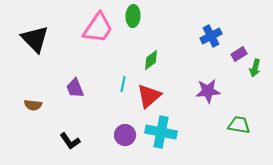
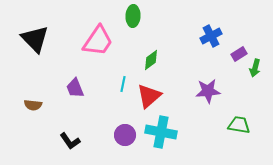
pink trapezoid: moved 13 px down
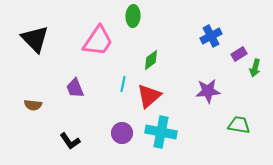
purple circle: moved 3 px left, 2 px up
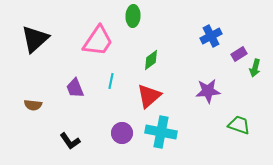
black triangle: rotated 32 degrees clockwise
cyan line: moved 12 px left, 3 px up
green trapezoid: rotated 10 degrees clockwise
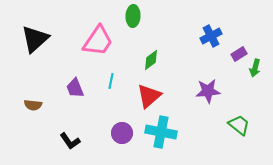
green trapezoid: rotated 20 degrees clockwise
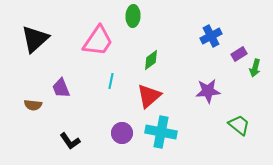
purple trapezoid: moved 14 px left
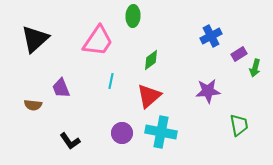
green trapezoid: rotated 40 degrees clockwise
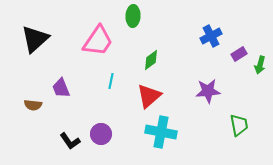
green arrow: moved 5 px right, 3 px up
purple circle: moved 21 px left, 1 px down
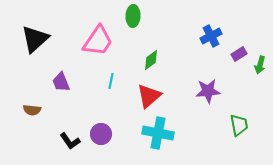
purple trapezoid: moved 6 px up
brown semicircle: moved 1 px left, 5 px down
cyan cross: moved 3 px left, 1 px down
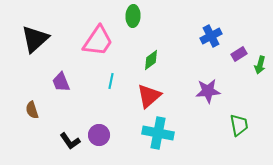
brown semicircle: rotated 66 degrees clockwise
purple circle: moved 2 px left, 1 px down
